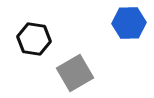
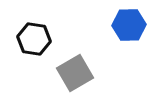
blue hexagon: moved 2 px down
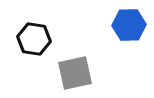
gray square: rotated 18 degrees clockwise
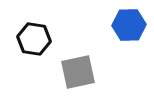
gray square: moved 3 px right, 1 px up
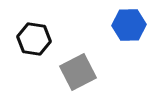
gray square: rotated 15 degrees counterclockwise
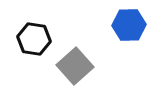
gray square: moved 3 px left, 6 px up; rotated 15 degrees counterclockwise
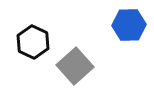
black hexagon: moved 1 px left, 3 px down; rotated 16 degrees clockwise
